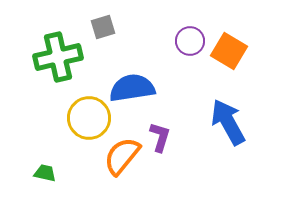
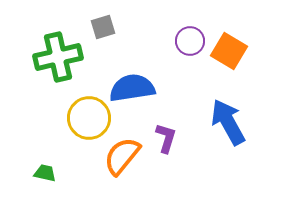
purple L-shape: moved 6 px right, 1 px down
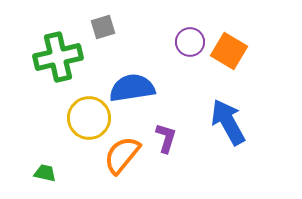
purple circle: moved 1 px down
orange semicircle: moved 1 px up
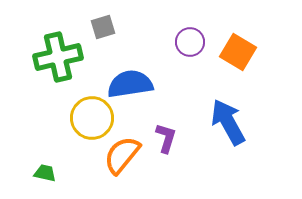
orange square: moved 9 px right, 1 px down
blue semicircle: moved 2 px left, 4 px up
yellow circle: moved 3 px right
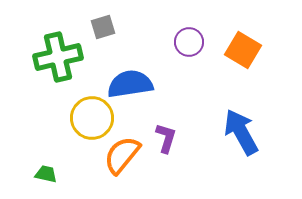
purple circle: moved 1 px left
orange square: moved 5 px right, 2 px up
blue arrow: moved 13 px right, 10 px down
green trapezoid: moved 1 px right, 1 px down
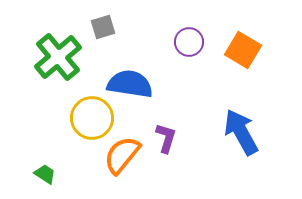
green cross: rotated 27 degrees counterclockwise
blue semicircle: rotated 18 degrees clockwise
green trapezoid: moved 1 px left; rotated 20 degrees clockwise
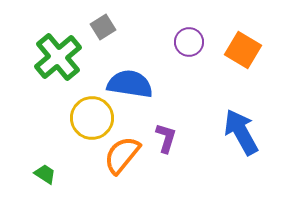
gray square: rotated 15 degrees counterclockwise
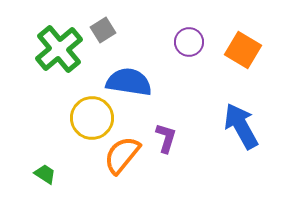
gray square: moved 3 px down
green cross: moved 1 px right, 8 px up
blue semicircle: moved 1 px left, 2 px up
blue arrow: moved 6 px up
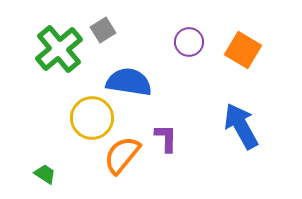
purple L-shape: rotated 16 degrees counterclockwise
